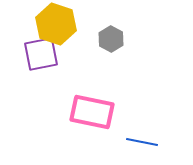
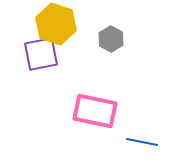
pink rectangle: moved 3 px right, 1 px up
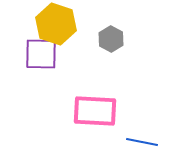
purple square: rotated 12 degrees clockwise
pink rectangle: rotated 9 degrees counterclockwise
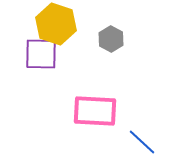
blue line: rotated 32 degrees clockwise
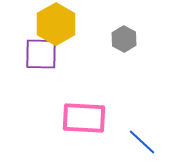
yellow hexagon: rotated 12 degrees clockwise
gray hexagon: moved 13 px right
pink rectangle: moved 11 px left, 7 px down
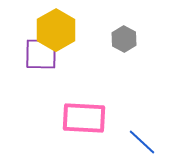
yellow hexagon: moved 6 px down
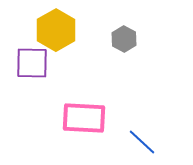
purple square: moved 9 px left, 9 px down
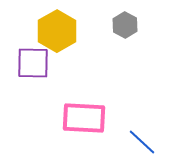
yellow hexagon: moved 1 px right, 1 px down
gray hexagon: moved 1 px right, 14 px up
purple square: moved 1 px right
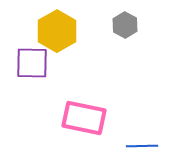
purple square: moved 1 px left
pink rectangle: rotated 9 degrees clockwise
blue line: moved 4 px down; rotated 44 degrees counterclockwise
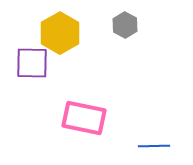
yellow hexagon: moved 3 px right, 2 px down
blue line: moved 12 px right
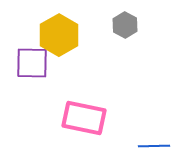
yellow hexagon: moved 1 px left, 2 px down
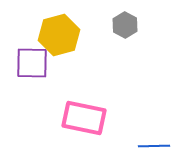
yellow hexagon: rotated 15 degrees clockwise
